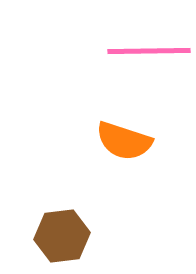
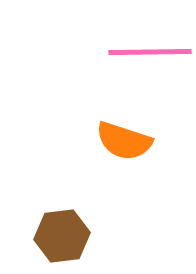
pink line: moved 1 px right, 1 px down
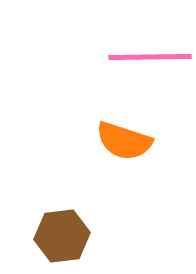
pink line: moved 5 px down
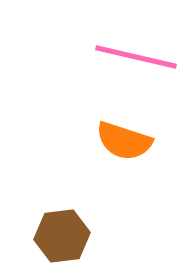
pink line: moved 14 px left; rotated 14 degrees clockwise
